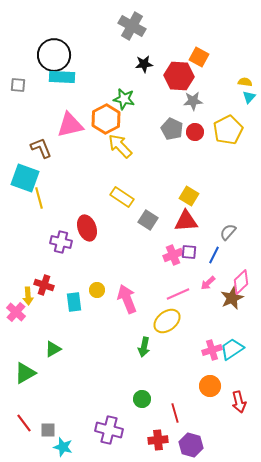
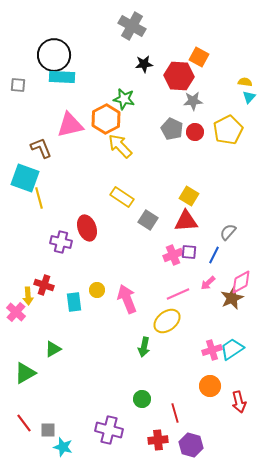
pink diamond at (241, 282): rotated 15 degrees clockwise
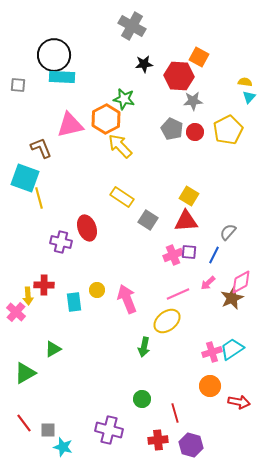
red cross at (44, 285): rotated 18 degrees counterclockwise
pink cross at (212, 350): moved 2 px down
red arrow at (239, 402): rotated 65 degrees counterclockwise
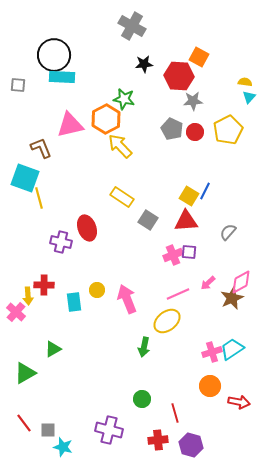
blue line at (214, 255): moved 9 px left, 64 px up
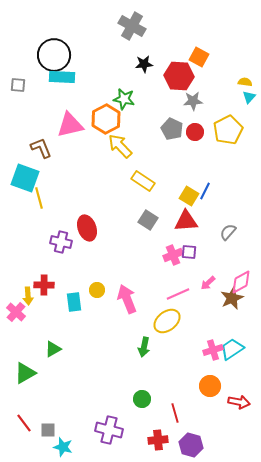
yellow rectangle at (122, 197): moved 21 px right, 16 px up
pink cross at (212, 352): moved 1 px right, 2 px up
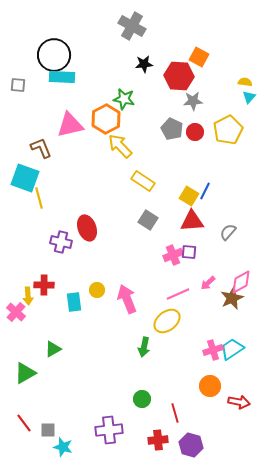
red triangle at (186, 221): moved 6 px right
purple cross at (109, 430): rotated 20 degrees counterclockwise
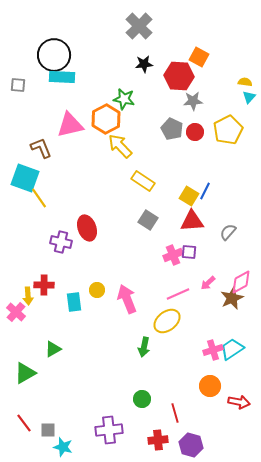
gray cross at (132, 26): moved 7 px right; rotated 16 degrees clockwise
yellow line at (39, 198): rotated 20 degrees counterclockwise
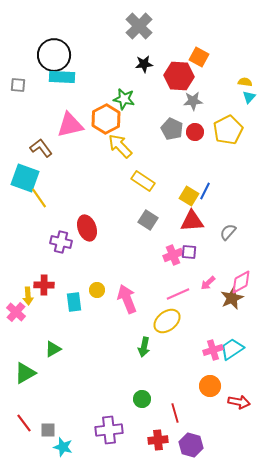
brown L-shape at (41, 148): rotated 15 degrees counterclockwise
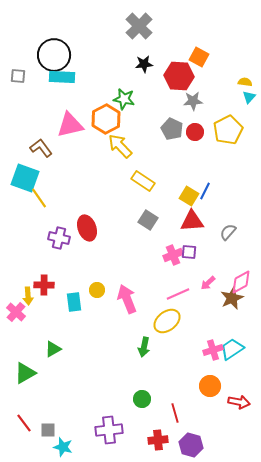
gray square at (18, 85): moved 9 px up
purple cross at (61, 242): moved 2 px left, 4 px up
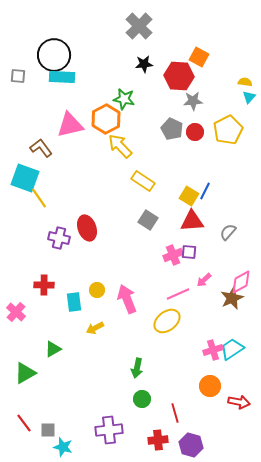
pink arrow at (208, 283): moved 4 px left, 3 px up
yellow arrow at (28, 296): moved 67 px right, 32 px down; rotated 66 degrees clockwise
green arrow at (144, 347): moved 7 px left, 21 px down
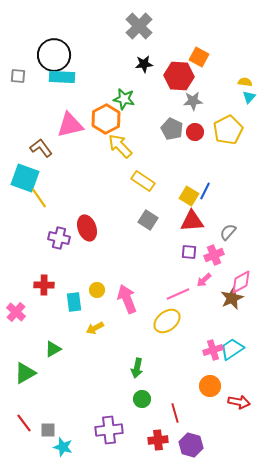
pink cross at (173, 255): moved 41 px right
